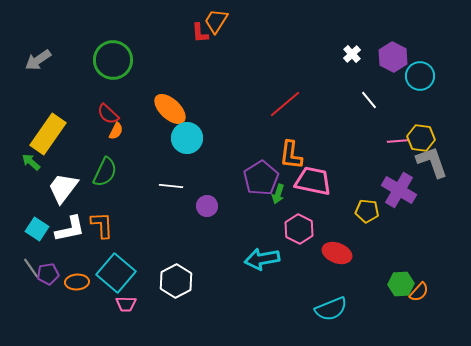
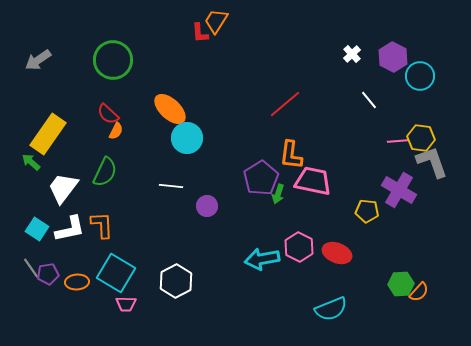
pink hexagon at (299, 229): moved 18 px down
cyan square at (116, 273): rotated 9 degrees counterclockwise
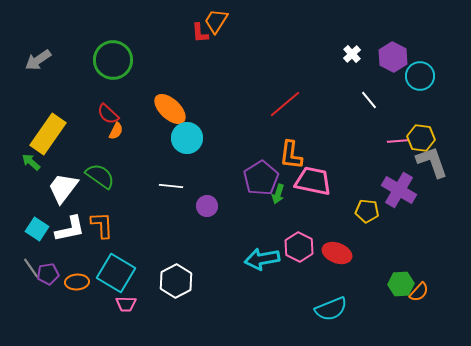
green semicircle at (105, 172): moved 5 px left, 4 px down; rotated 80 degrees counterclockwise
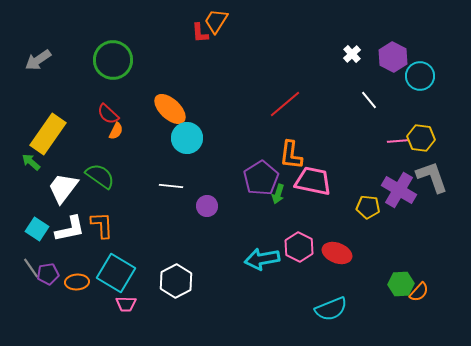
gray L-shape at (432, 162): moved 15 px down
yellow pentagon at (367, 211): moved 1 px right, 4 px up
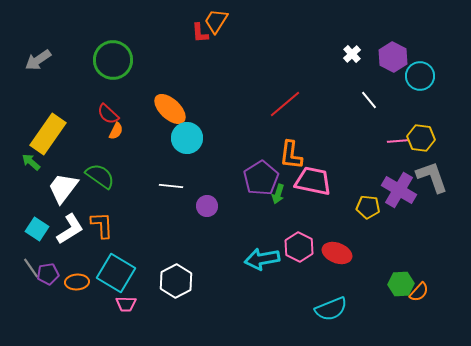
white L-shape at (70, 229): rotated 20 degrees counterclockwise
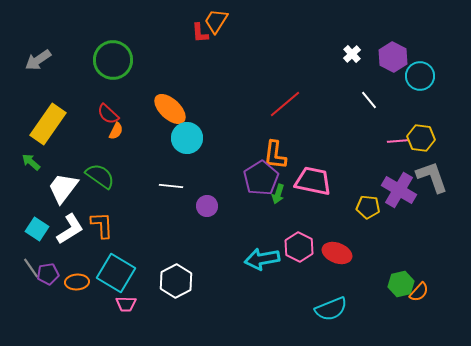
yellow rectangle at (48, 134): moved 10 px up
orange L-shape at (291, 155): moved 16 px left
green hexagon at (401, 284): rotated 10 degrees counterclockwise
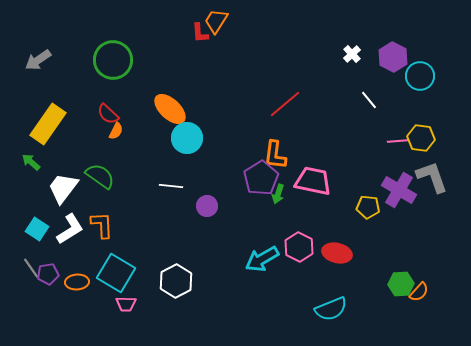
red ellipse at (337, 253): rotated 8 degrees counterclockwise
cyan arrow at (262, 259): rotated 20 degrees counterclockwise
green hexagon at (401, 284): rotated 10 degrees clockwise
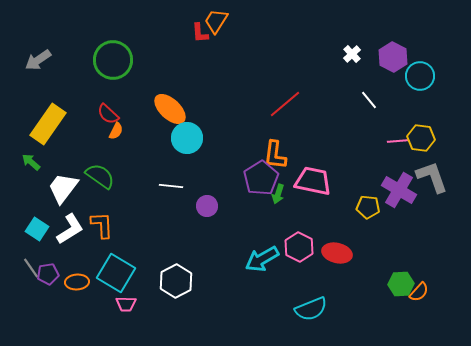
cyan semicircle at (331, 309): moved 20 px left
